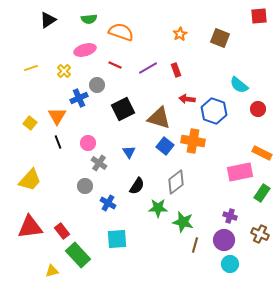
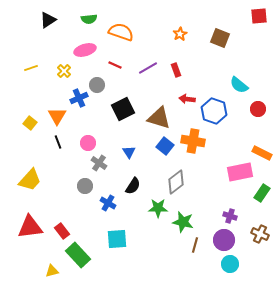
black semicircle at (137, 186): moved 4 px left
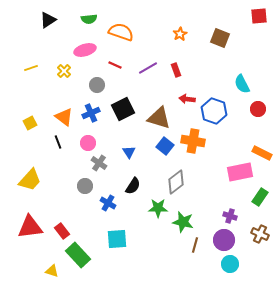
cyan semicircle at (239, 85): moved 3 px right, 1 px up; rotated 24 degrees clockwise
blue cross at (79, 98): moved 12 px right, 15 px down
orange triangle at (57, 116): moved 7 px right, 1 px down; rotated 24 degrees counterclockwise
yellow square at (30, 123): rotated 24 degrees clockwise
green rectangle at (262, 193): moved 2 px left, 4 px down
yellow triangle at (52, 271): rotated 32 degrees clockwise
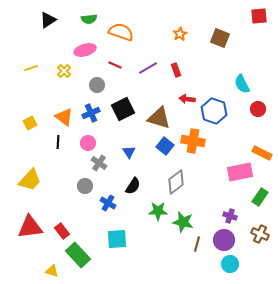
black line at (58, 142): rotated 24 degrees clockwise
green star at (158, 208): moved 3 px down
brown line at (195, 245): moved 2 px right, 1 px up
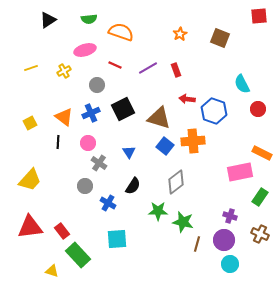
yellow cross at (64, 71): rotated 16 degrees clockwise
orange cross at (193, 141): rotated 15 degrees counterclockwise
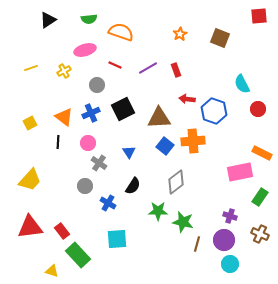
brown triangle at (159, 118): rotated 20 degrees counterclockwise
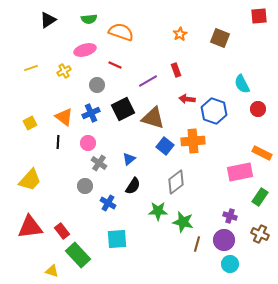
purple line at (148, 68): moved 13 px down
brown triangle at (159, 118): moved 6 px left; rotated 20 degrees clockwise
blue triangle at (129, 152): moved 7 px down; rotated 24 degrees clockwise
